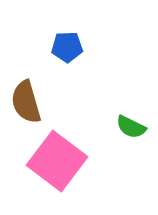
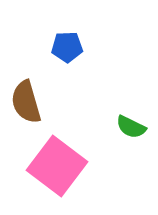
pink square: moved 5 px down
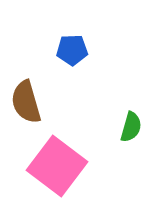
blue pentagon: moved 5 px right, 3 px down
green semicircle: rotated 100 degrees counterclockwise
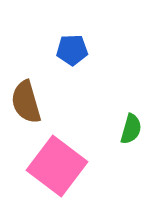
green semicircle: moved 2 px down
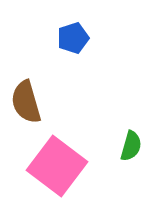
blue pentagon: moved 1 px right, 12 px up; rotated 16 degrees counterclockwise
green semicircle: moved 17 px down
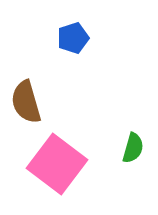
green semicircle: moved 2 px right, 2 px down
pink square: moved 2 px up
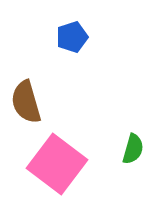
blue pentagon: moved 1 px left, 1 px up
green semicircle: moved 1 px down
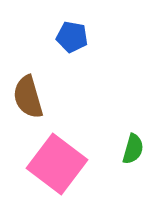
blue pentagon: rotated 28 degrees clockwise
brown semicircle: moved 2 px right, 5 px up
